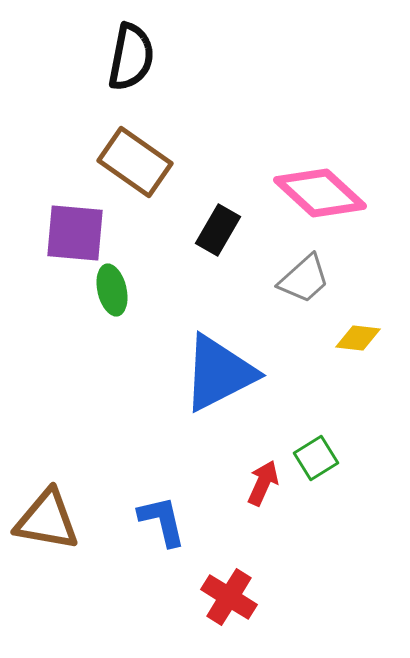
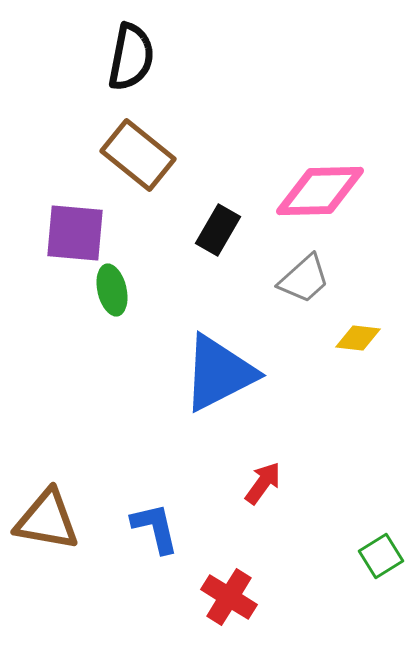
brown rectangle: moved 3 px right, 7 px up; rotated 4 degrees clockwise
pink diamond: moved 2 px up; rotated 44 degrees counterclockwise
green square: moved 65 px right, 98 px down
red arrow: rotated 12 degrees clockwise
blue L-shape: moved 7 px left, 7 px down
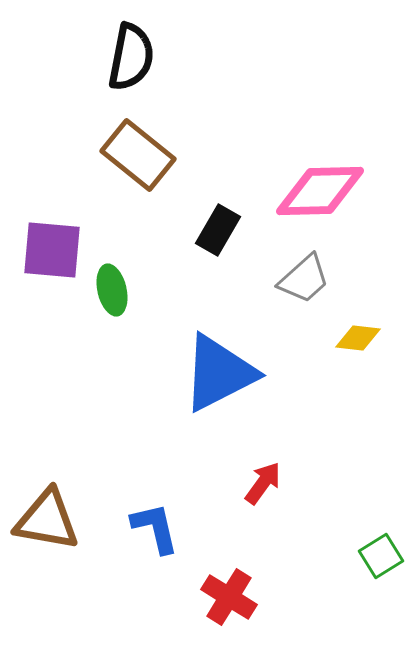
purple square: moved 23 px left, 17 px down
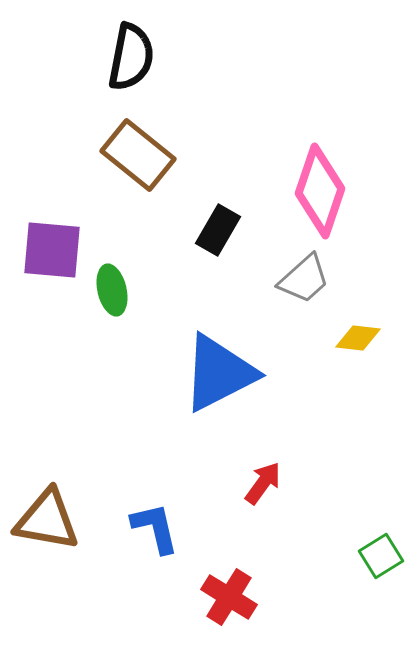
pink diamond: rotated 70 degrees counterclockwise
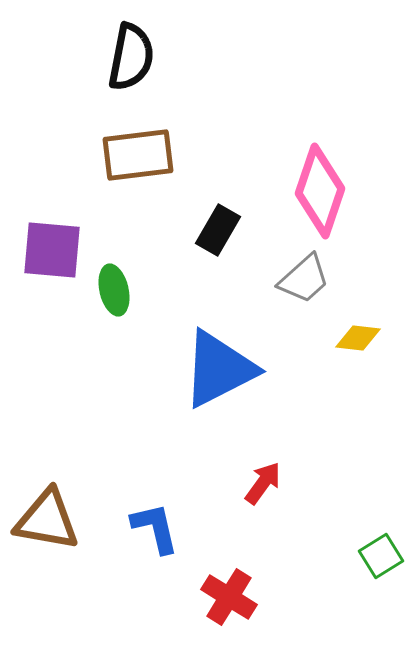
brown rectangle: rotated 46 degrees counterclockwise
green ellipse: moved 2 px right
blue triangle: moved 4 px up
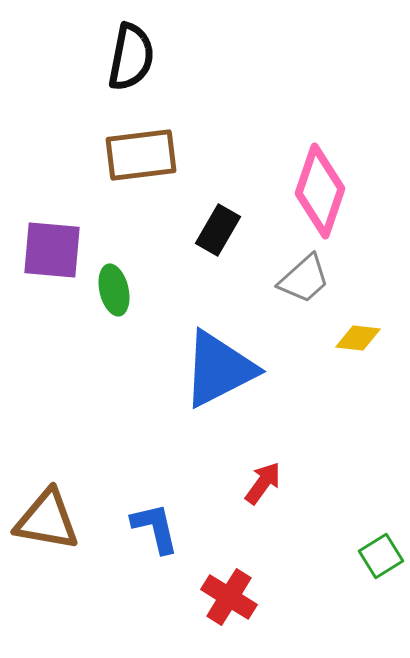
brown rectangle: moved 3 px right
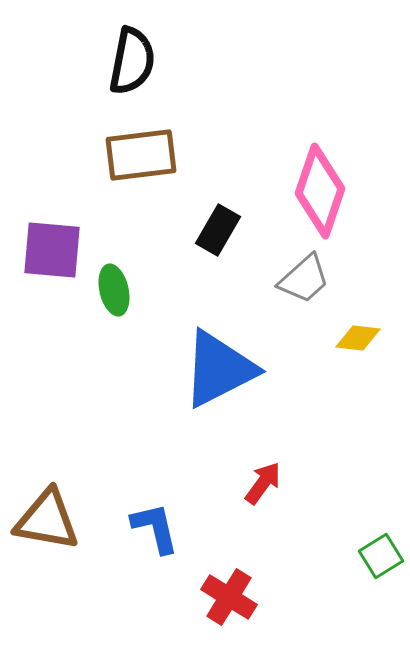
black semicircle: moved 1 px right, 4 px down
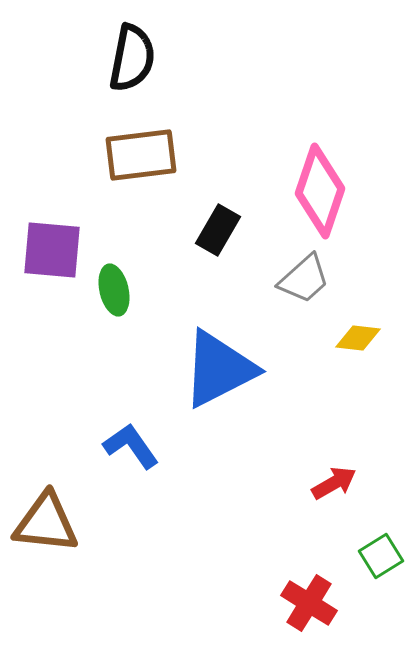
black semicircle: moved 3 px up
red arrow: moved 71 px right; rotated 24 degrees clockwise
brown triangle: moved 1 px left, 3 px down; rotated 4 degrees counterclockwise
blue L-shape: moved 24 px left, 82 px up; rotated 22 degrees counterclockwise
red cross: moved 80 px right, 6 px down
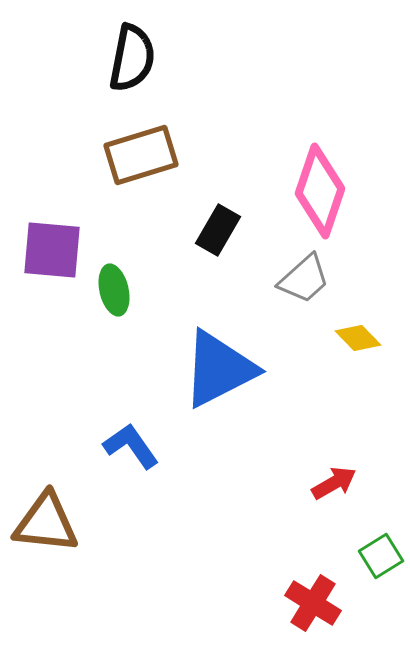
brown rectangle: rotated 10 degrees counterclockwise
yellow diamond: rotated 39 degrees clockwise
red cross: moved 4 px right
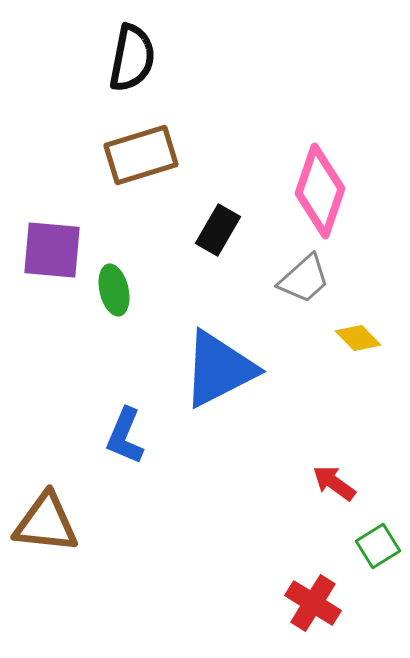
blue L-shape: moved 6 px left, 10 px up; rotated 122 degrees counterclockwise
red arrow: rotated 114 degrees counterclockwise
green square: moved 3 px left, 10 px up
